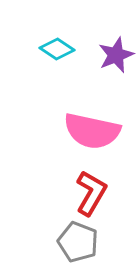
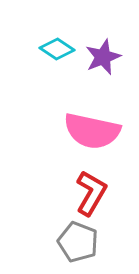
purple star: moved 13 px left, 2 px down
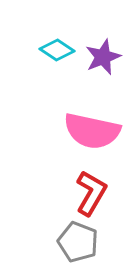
cyan diamond: moved 1 px down
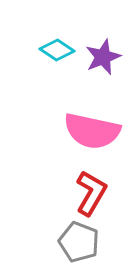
gray pentagon: moved 1 px right
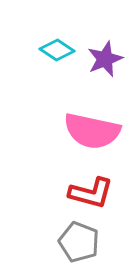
purple star: moved 2 px right, 2 px down
red L-shape: rotated 75 degrees clockwise
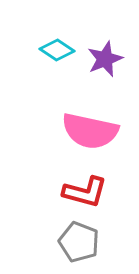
pink semicircle: moved 2 px left
red L-shape: moved 6 px left, 1 px up
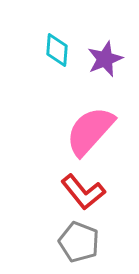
cyan diamond: rotated 60 degrees clockwise
pink semicircle: rotated 120 degrees clockwise
red L-shape: moved 2 px left; rotated 36 degrees clockwise
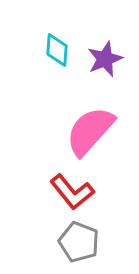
red L-shape: moved 11 px left
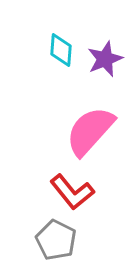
cyan diamond: moved 4 px right
gray pentagon: moved 23 px left, 2 px up; rotated 6 degrees clockwise
